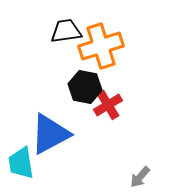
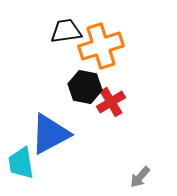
red cross: moved 3 px right, 3 px up
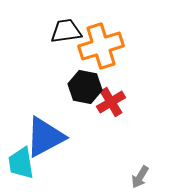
blue triangle: moved 5 px left, 3 px down
gray arrow: rotated 10 degrees counterclockwise
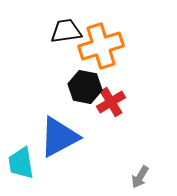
blue triangle: moved 14 px right
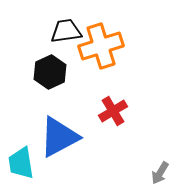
black hexagon: moved 35 px left, 15 px up; rotated 24 degrees clockwise
red cross: moved 2 px right, 9 px down
gray arrow: moved 20 px right, 4 px up
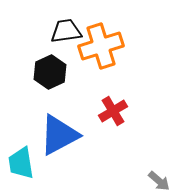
blue triangle: moved 2 px up
gray arrow: moved 1 px left, 8 px down; rotated 80 degrees counterclockwise
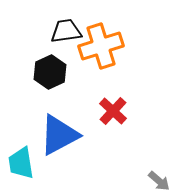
red cross: rotated 16 degrees counterclockwise
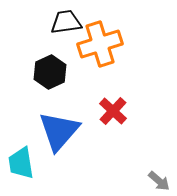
black trapezoid: moved 9 px up
orange cross: moved 1 px left, 2 px up
blue triangle: moved 4 px up; rotated 21 degrees counterclockwise
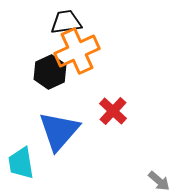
orange cross: moved 23 px left, 7 px down; rotated 6 degrees counterclockwise
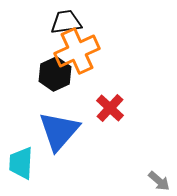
black hexagon: moved 5 px right, 2 px down
red cross: moved 3 px left, 3 px up
cyan trapezoid: rotated 12 degrees clockwise
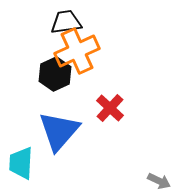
gray arrow: rotated 15 degrees counterclockwise
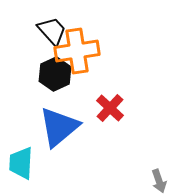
black trapezoid: moved 14 px left, 9 px down; rotated 56 degrees clockwise
orange cross: rotated 15 degrees clockwise
blue triangle: moved 4 px up; rotated 9 degrees clockwise
gray arrow: rotated 45 degrees clockwise
